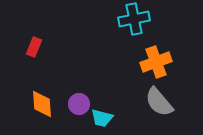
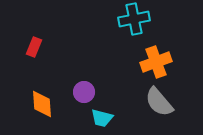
purple circle: moved 5 px right, 12 px up
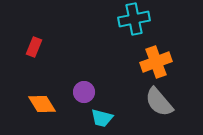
orange diamond: rotated 28 degrees counterclockwise
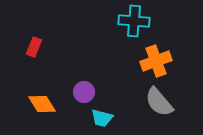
cyan cross: moved 2 px down; rotated 16 degrees clockwise
orange cross: moved 1 px up
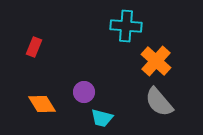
cyan cross: moved 8 px left, 5 px down
orange cross: rotated 28 degrees counterclockwise
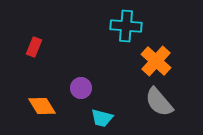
purple circle: moved 3 px left, 4 px up
orange diamond: moved 2 px down
